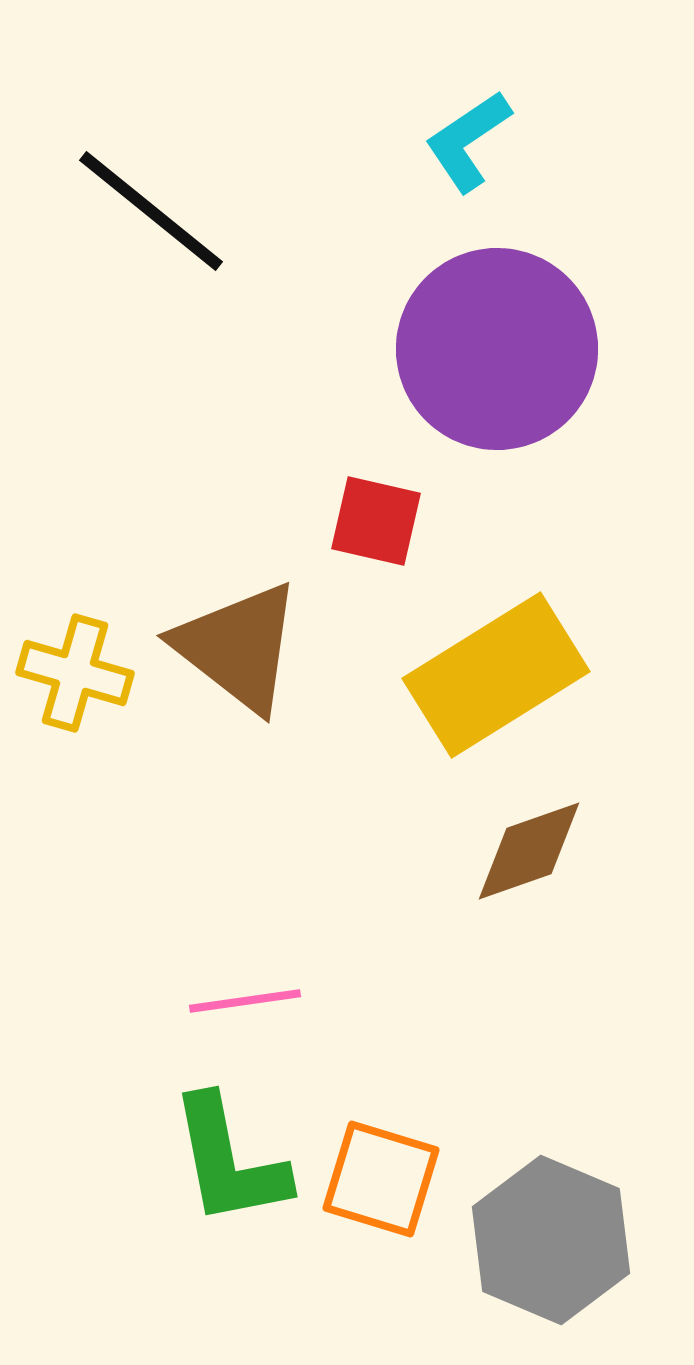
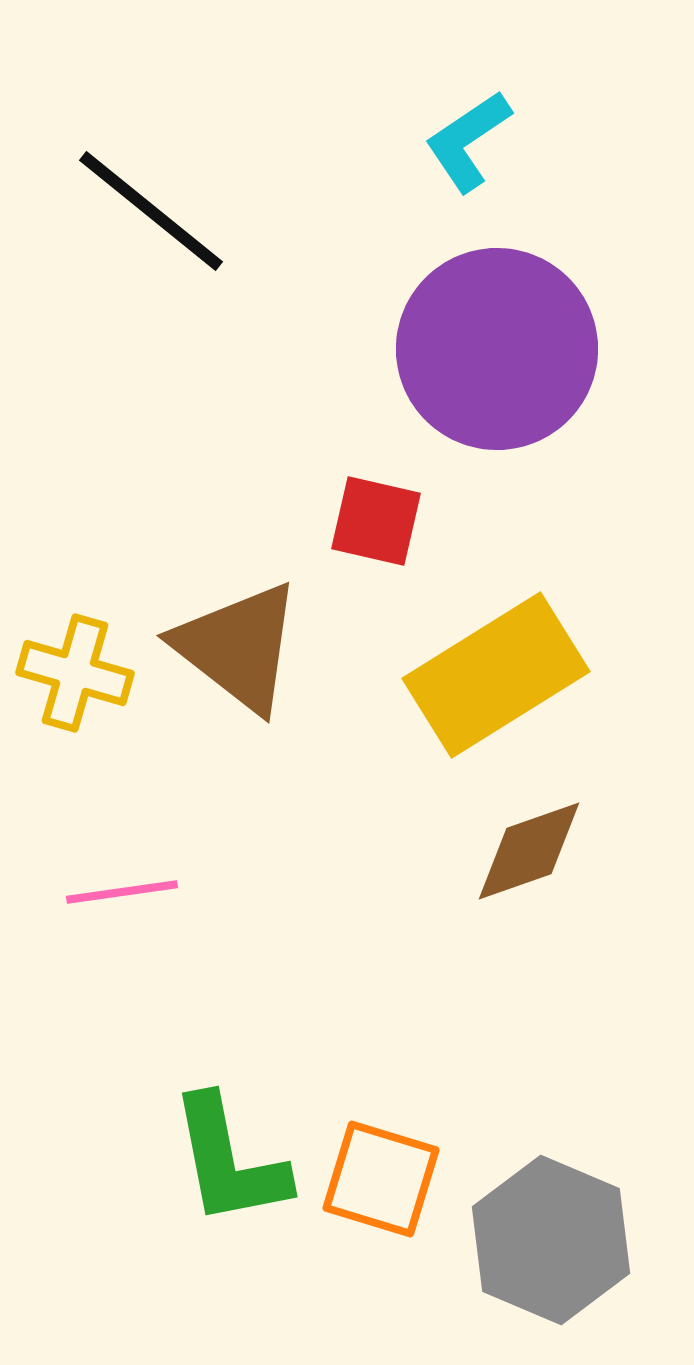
pink line: moved 123 px left, 109 px up
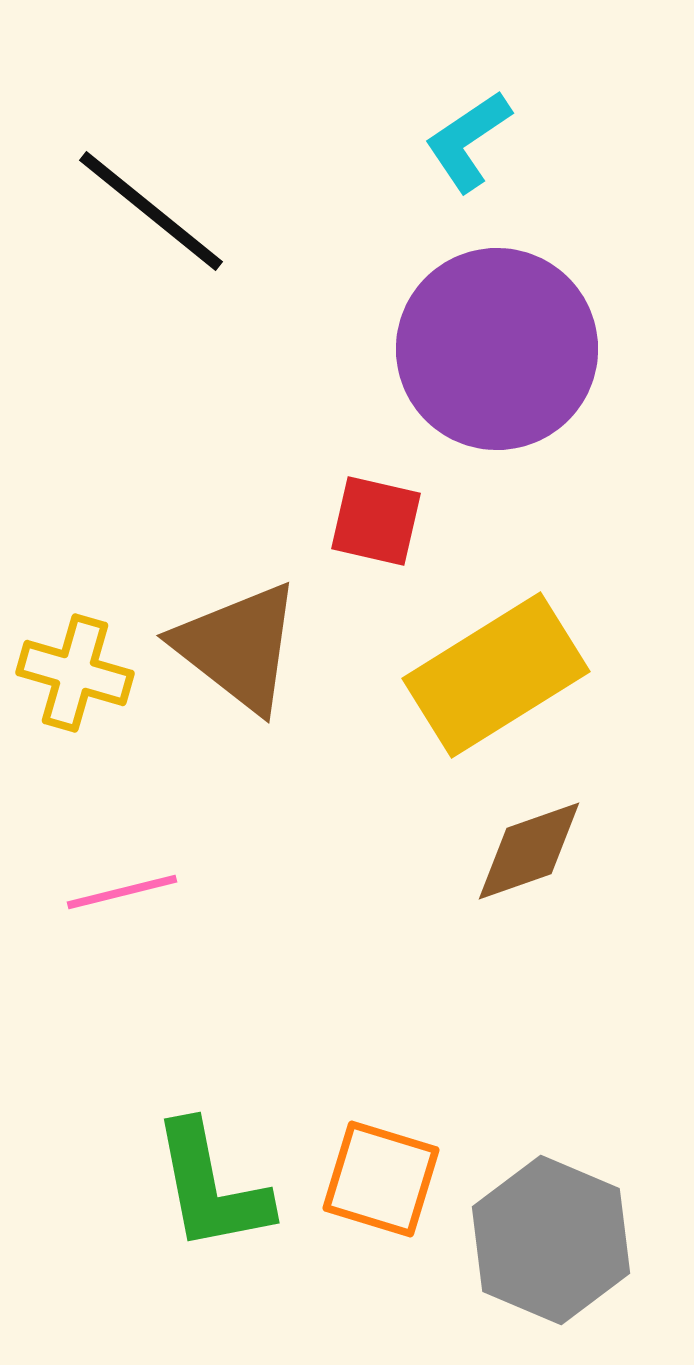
pink line: rotated 6 degrees counterclockwise
green L-shape: moved 18 px left, 26 px down
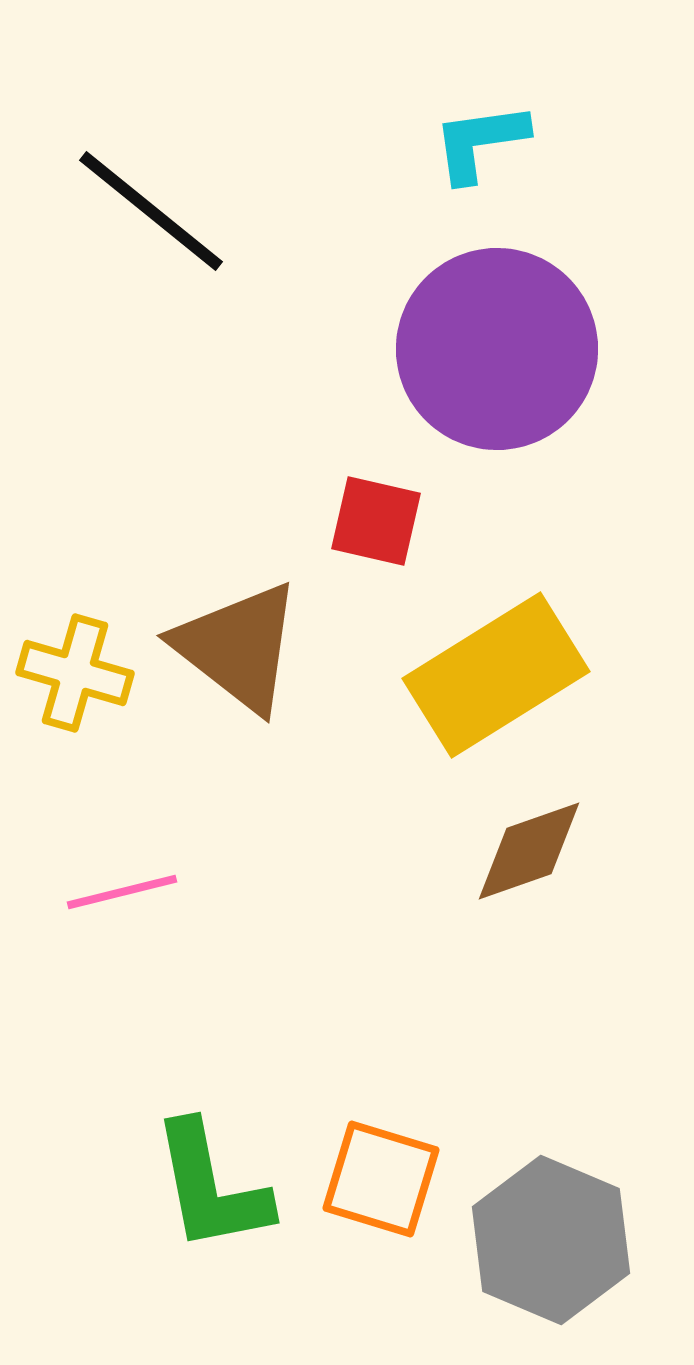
cyan L-shape: moved 12 px right, 1 px down; rotated 26 degrees clockwise
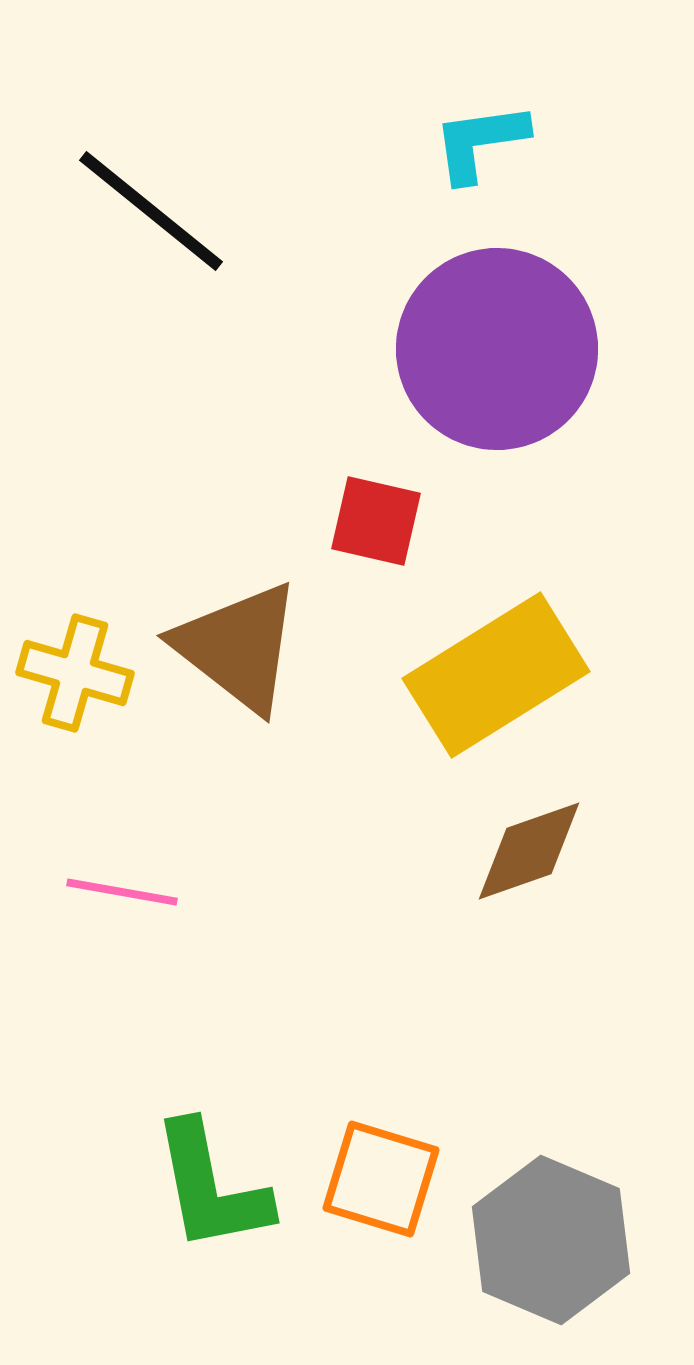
pink line: rotated 24 degrees clockwise
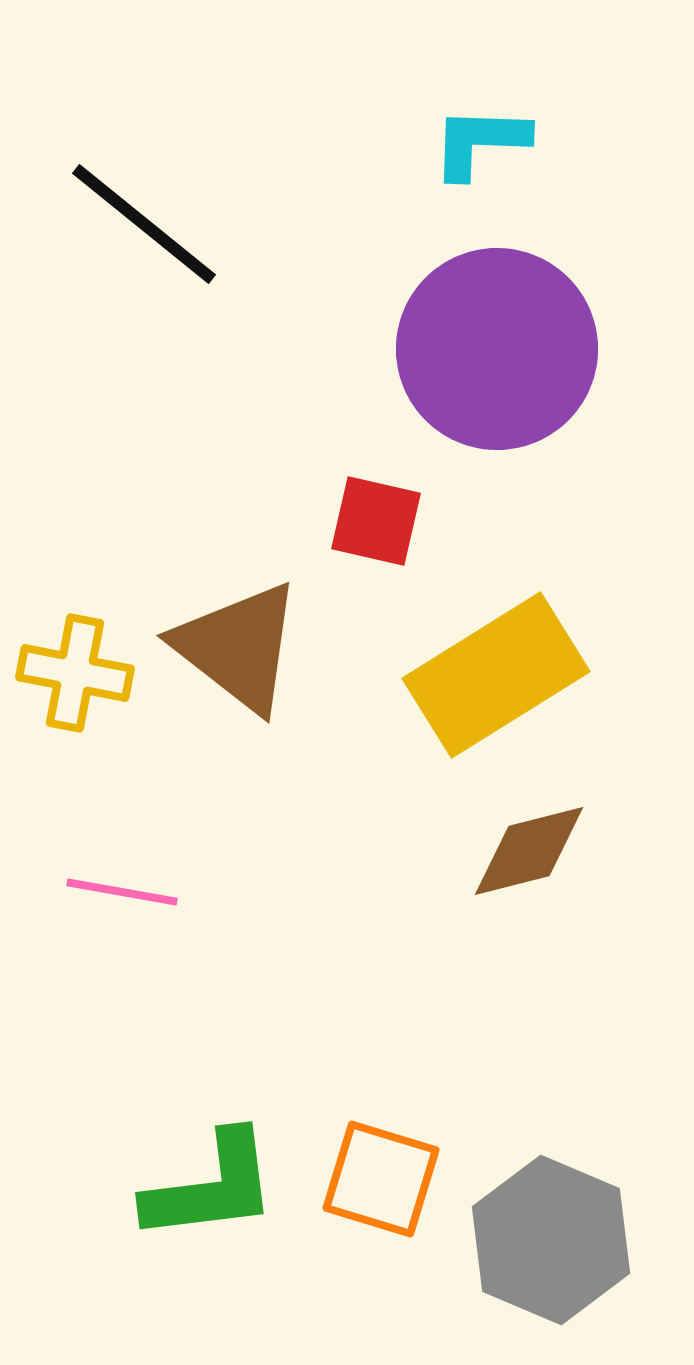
cyan L-shape: rotated 10 degrees clockwise
black line: moved 7 px left, 13 px down
yellow cross: rotated 5 degrees counterclockwise
brown diamond: rotated 5 degrees clockwise
green L-shape: rotated 86 degrees counterclockwise
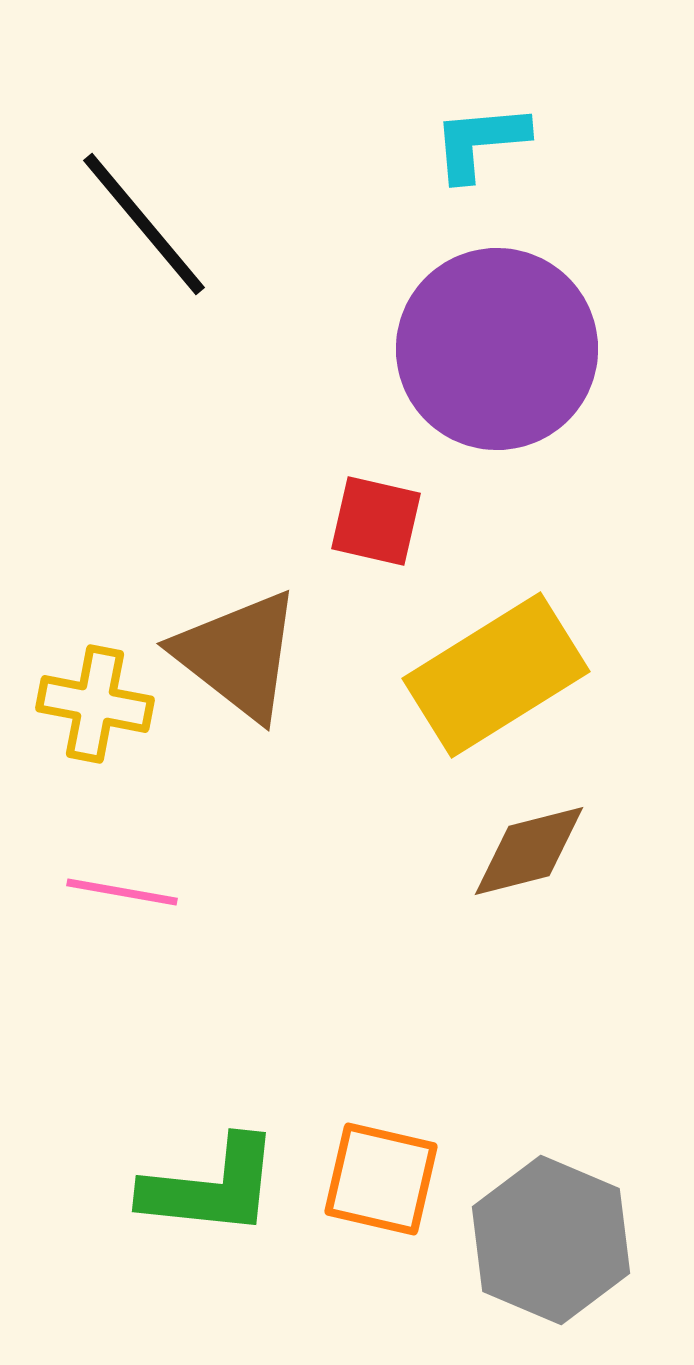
cyan L-shape: rotated 7 degrees counterclockwise
black line: rotated 11 degrees clockwise
brown triangle: moved 8 px down
yellow cross: moved 20 px right, 31 px down
orange square: rotated 4 degrees counterclockwise
green L-shape: rotated 13 degrees clockwise
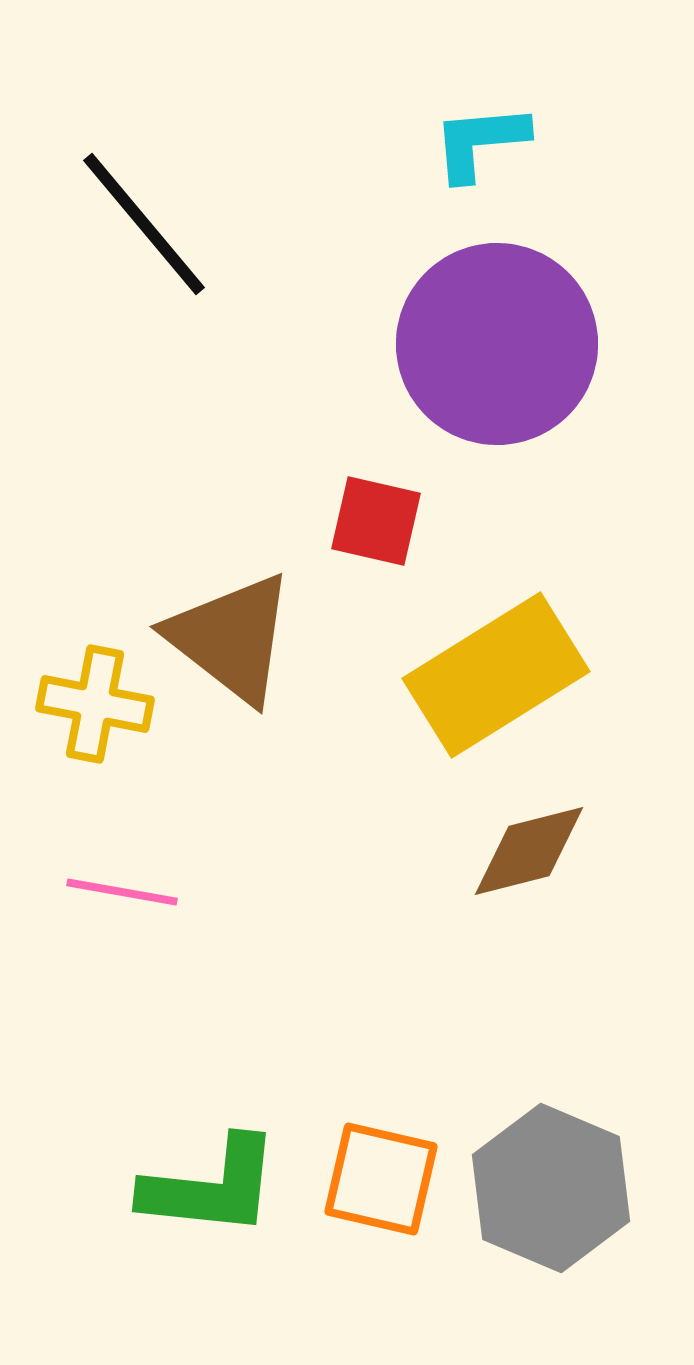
purple circle: moved 5 px up
brown triangle: moved 7 px left, 17 px up
gray hexagon: moved 52 px up
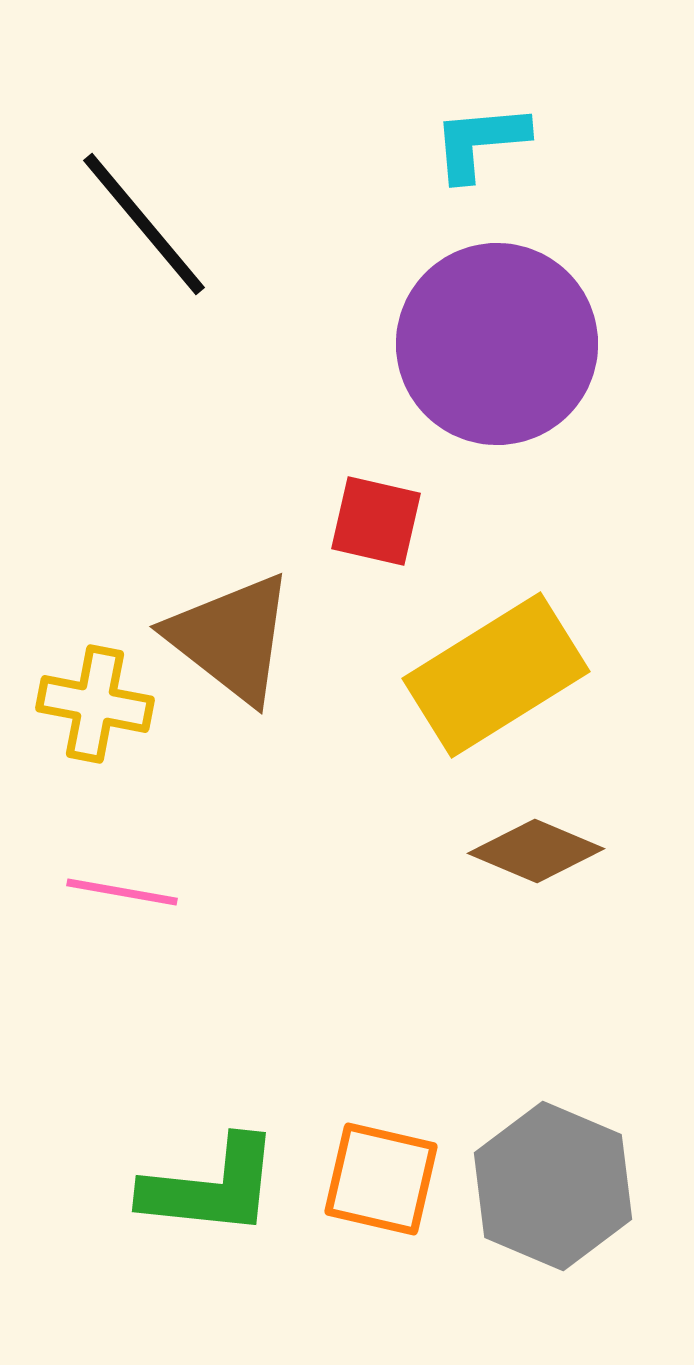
brown diamond: moved 7 px right; rotated 37 degrees clockwise
gray hexagon: moved 2 px right, 2 px up
